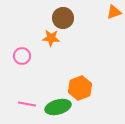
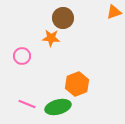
orange hexagon: moved 3 px left, 4 px up
pink line: rotated 12 degrees clockwise
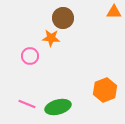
orange triangle: rotated 21 degrees clockwise
pink circle: moved 8 px right
orange hexagon: moved 28 px right, 6 px down
